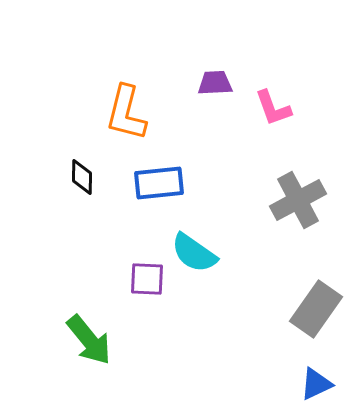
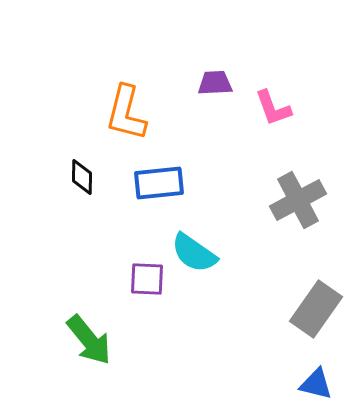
blue triangle: rotated 39 degrees clockwise
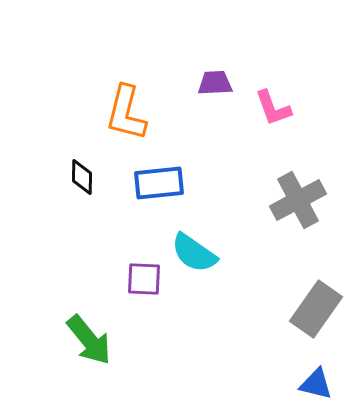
purple square: moved 3 px left
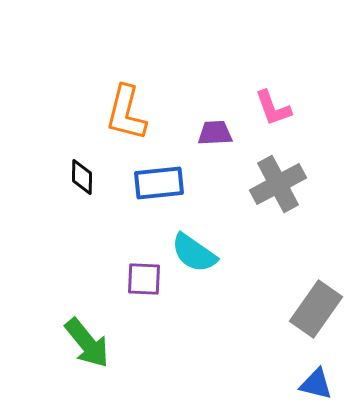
purple trapezoid: moved 50 px down
gray cross: moved 20 px left, 16 px up
green arrow: moved 2 px left, 3 px down
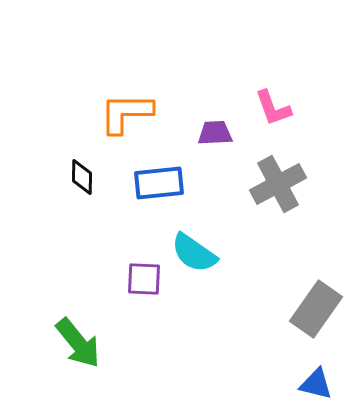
orange L-shape: rotated 76 degrees clockwise
green arrow: moved 9 px left
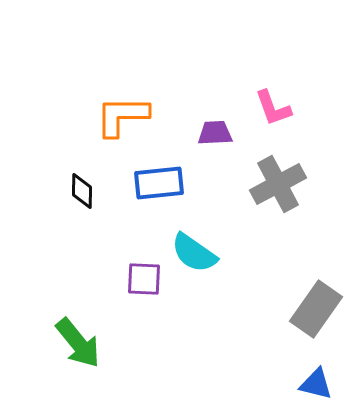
orange L-shape: moved 4 px left, 3 px down
black diamond: moved 14 px down
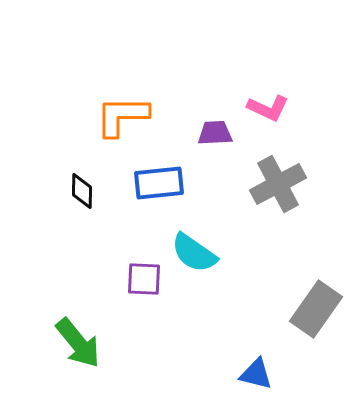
pink L-shape: moved 5 px left; rotated 45 degrees counterclockwise
blue triangle: moved 60 px left, 10 px up
